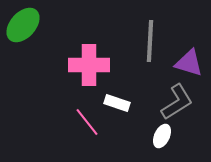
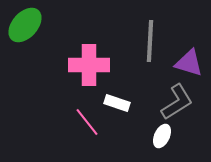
green ellipse: moved 2 px right
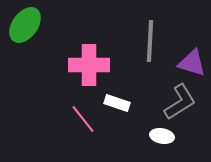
green ellipse: rotated 6 degrees counterclockwise
purple triangle: moved 3 px right
gray L-shape: moved 3 px right
pink line: moved 4 px left, 3 px up
white ellipse: rotated 75 degrees clockwise
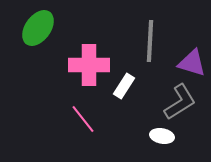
green ellipse: moved 13 px right, 3 px down
white rectangle: moved 7 px right, 17 px up; rotated 75 degrees counterclockwise
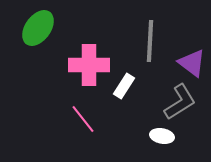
purple triangle: rotated 20 degrees clockwise
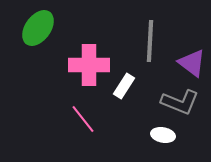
gray L-shape: rotated 54 degrees clockwise
white ellipse: moved 1 px right, 1 px up
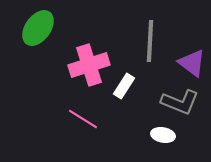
pink cross: rotated 18 degrees counterclockwise
pink line: rotated 20 degrees counterclockwise
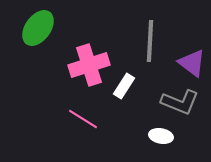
white ellipse: moved 2 px left, 1 px down
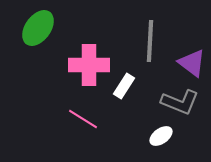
pink cross: rotated 18 degrees clockwise
white ellipse: rotated 45 degrees counterclockwise
